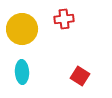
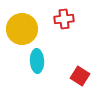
cyan ellipse: moved 15 px right, 11 px up
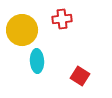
red cross: moved 2 px left
yellow circle: moved 1 px down
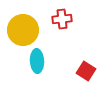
yellow circle: moved 1 px right
red square: moved 6 px right, 5 px up
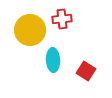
yellow circle: moved 7 px right
cyan ellipse: moved 16 px right, 1 px up
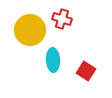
red cross: rotated 24 degrees clockwise
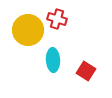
red cross: moved 5 px left
yellow circle: moved 2 px left
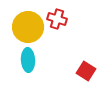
yellow circle: moved 3 px up
cyan ellipse: moved 25 px left
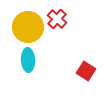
red cross: rotated 24 degrees clockwise
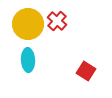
red cross: moved 2 px down
yellow circle: moved 3 px up
